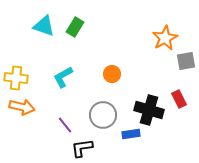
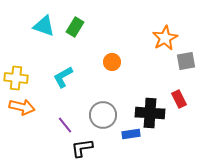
orange circle: moved 12 px up
black cross: moved 1 px right, 3 px down; rotated 12 degrees counterclockwise
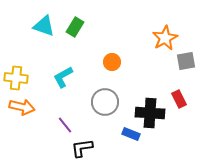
gray circle: moved 2 px right, 13 px up
blue rectangle: rotated 30 degrees clockwise
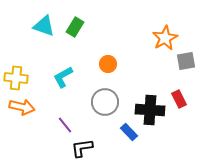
orange circle: moved 4 px left, 2 px down
black cross: moved 3 px up
blue rectangle: moved 2 px left, 2 px up; rotated 24 degrees clockwise
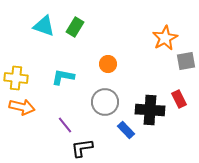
cyan L-shape: rotated 40 degrees clockwise
blue rectangle: moved 3 px left, 2 px up
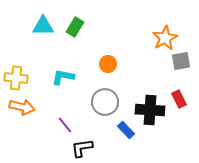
cyan triangle: moved 1 px left; rotated 20 degrees counterclockwise
gray square: moved 5 px left
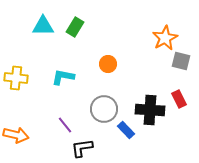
gray square: rotated 24 degrees clockwise
gray circle: moved 1 px left, 7 px down
orange arrow: moved 6 px left, 28 px down
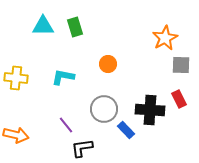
green rectangle: rotated 48 degrees counterclockwise
gray square: moved 4 px down; rotated 12 degrees counterclockwise
purple line: moved 1 px right
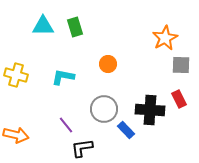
yellow cross: moved 3 px up; rotated 10 degrees clockwise
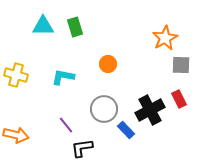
black cross: rotated 32 degrees counterclockwise
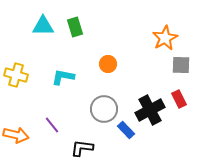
purple line: moved 14 px left
black L-shape: rotated 15 degrees clockwise
